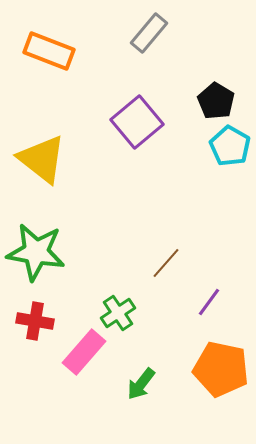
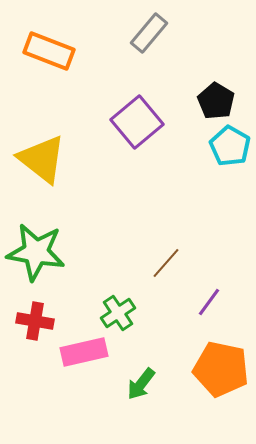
pink rectangle: rotated 36 degrees clockwise
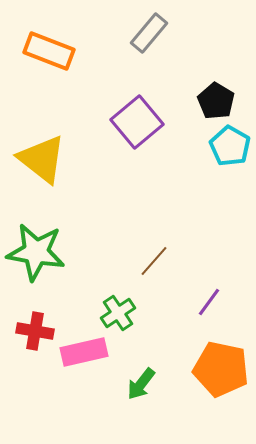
brown line: moved 12 px left, 2 px up
red cross: moved 10 px down
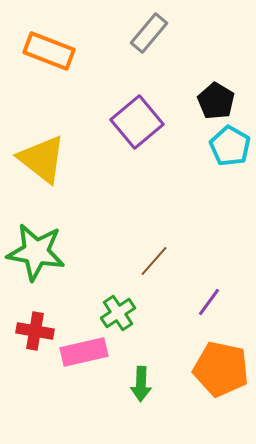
green arrow: rotated 36 degrees counterclockwise
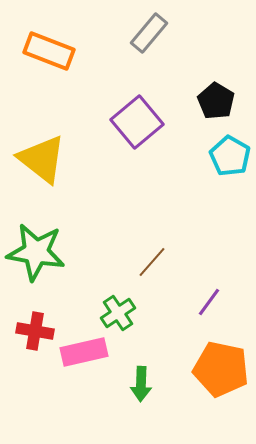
cyan pentagon: moved 10 px down
brown line: moved 2 px left, 1 px down
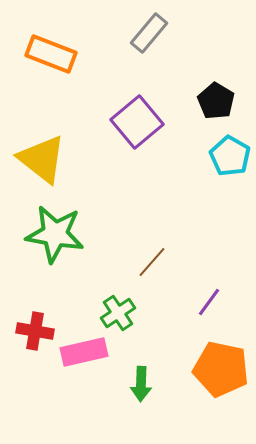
orange rectangle: moved 2 px right, 3 px down
green star: moved 19 px right, 18 px up
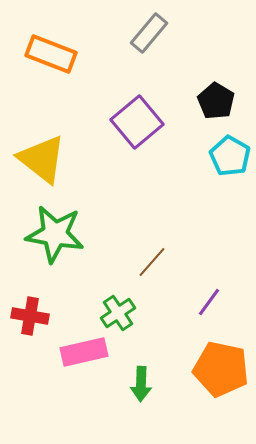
red cross: moved 5 px left, 15 px up
